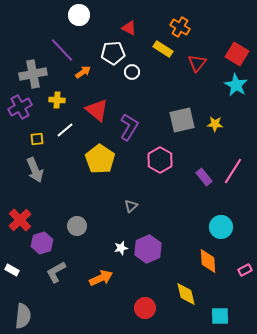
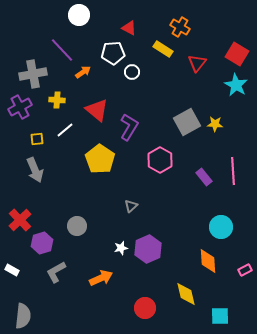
gray square at (182, 120): moved 5 px right, 2 px down; rotated 16 degrees counterclockwise
pink line at (233, 171): rotated 36 degrees counterclockwise
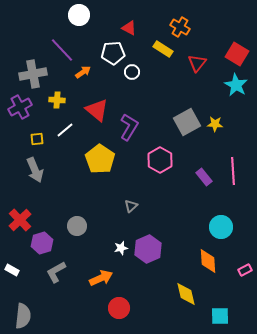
red circle at (145, 308): moved 26 px left
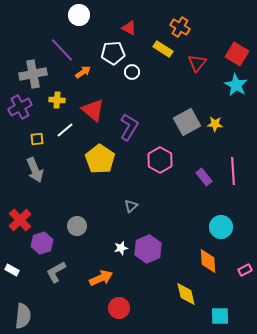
red triangle at (97, 110): moved 4 px left
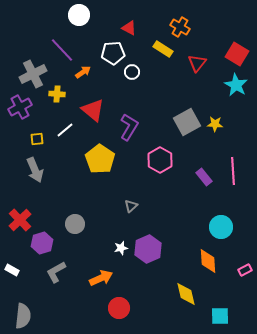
gray cross at (33, 74): rotated 16 degrees counterclockwise
yellow cross at (57, 100): moved 6 px up
gray circle at (77, 226): moved 2 px left, 2 px up
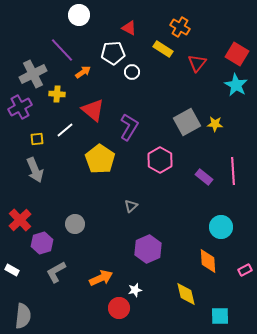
purple rectangle at (204, 177): rotated 12 degrees counterclockwise
white star at (121, 248): moved 14 px right, 42 px down
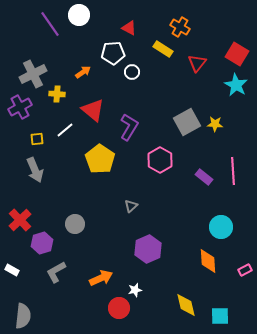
purple line at (62, 50): moved 12 px left, 26 px up; rotated 8 degrees clockwise
yellow diamond at (186, 294): moved 11 px down
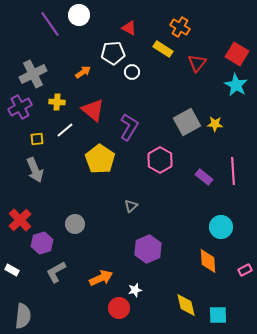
yellow cross at (57, 94): moved 8 px down
cyan square at (220, 316): moved 2 px left, 1 px up
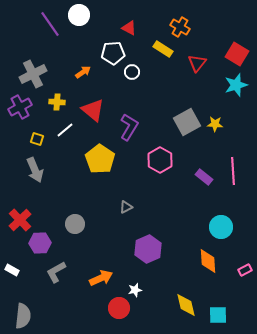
cyan star at (236, 85): rotated 25 degrees clockwise
yellow square at (37, 139): rotated 24 degrees clockwise
gray triangle at (131, 206): moved 5 px left, 1 px down; rotated 16 degrees clockwise
purple hexagon at (42, 243): moved 2 px left; rotated 15 degrees clockwise
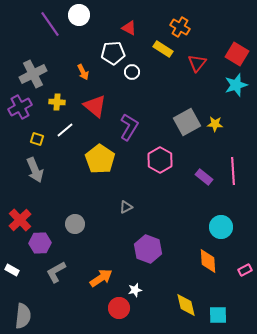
orange arrow at (83, 72): rotated 98 degrees clockwise
red triangle at (93, 110): moved 2 px right, 4 px up
purple hexagon at (148, 249): rotated 16 degrees counterclockwise
orange arrow at (101, 278): rotated 10 degrees counterclockwise
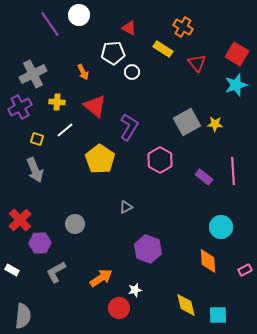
orange cross at (180, 27): moved 3 px right
red triangle at (197, 63): rotated 18 degrees counterclockwise
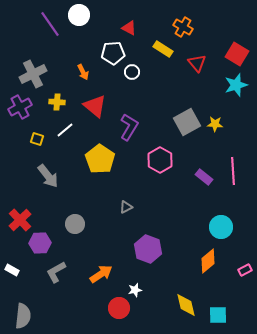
gray arrow at (35, 170): moved 13 px right, 6 px down; rotated 15 degrees counterclockwise
orange diamond at (208, 261): rotated 55 degrees clockwise
orange arrow at (101, 278): moved 4 px up
